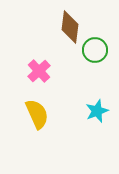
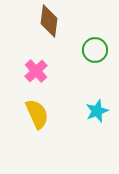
brown diamond: moved 21 px left, 6 px up
pink cross: moved 3 px left
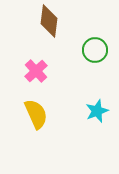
yellow semicircle: moved 1 px left
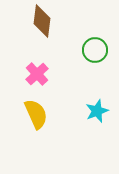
brown diamond: moved 7 px left
pink cross: moved 1 px right, 3 px down
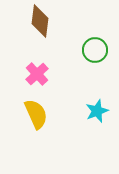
brown diamond: moved 2 px left
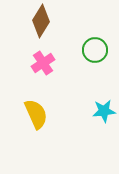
brown diamond: moved 1 px right; rotated 24 degrees clockwise
pink cross: moved 6 px right, 11 px up; rotated 10 degrees clockwise
cyan star: moved 7 px right; rotated 15 degrees clockwise
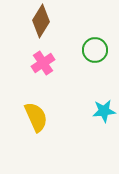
yellow semicircle: moved 3 px down
